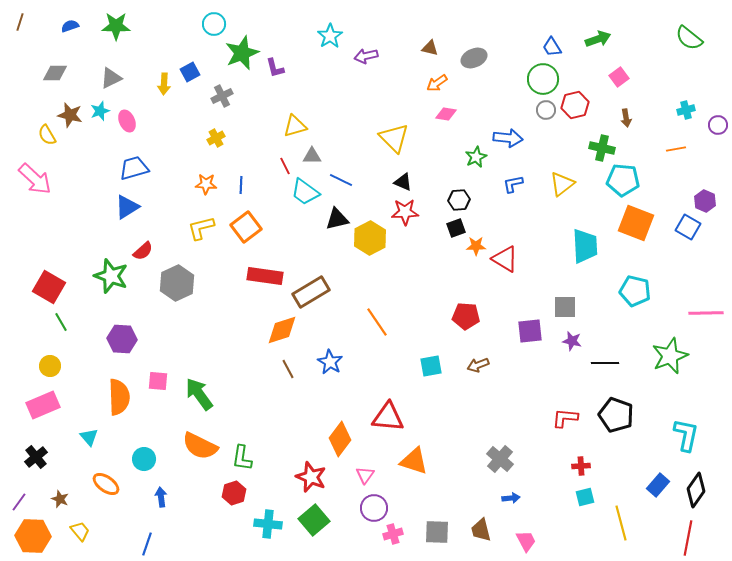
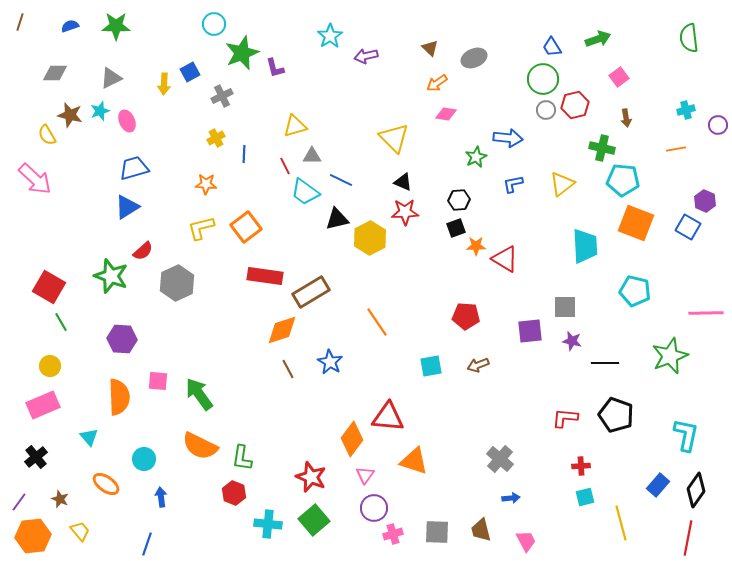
green semicircle at (689, 38): rotated 44 degrees clockwise
brown triangle at (430, 48): rotated 30 degrees clockwise
blue line at (241, 185): moved 3 px right, 31 px up
orange diamond at (340, 439): moved 12 px right
red hexagon at (234, 493): rotated 20 degrees counterclockwise
orange hexagon at (33, 536): rotated 8 degrees counterclockwise
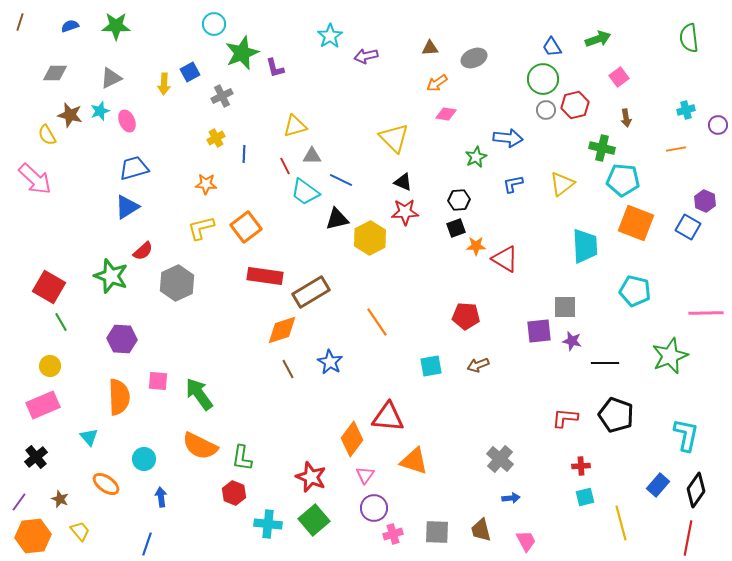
brown triangle at (430, 48): rotated 48 degrees counterclockwise
purple square at (530, 331): moved 9 px right
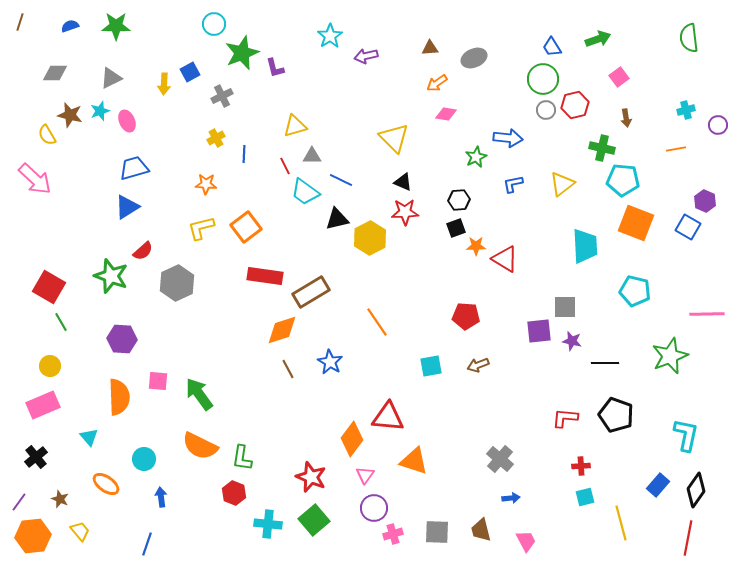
pink line at (706, 313): moved 1 px right, 1 px down
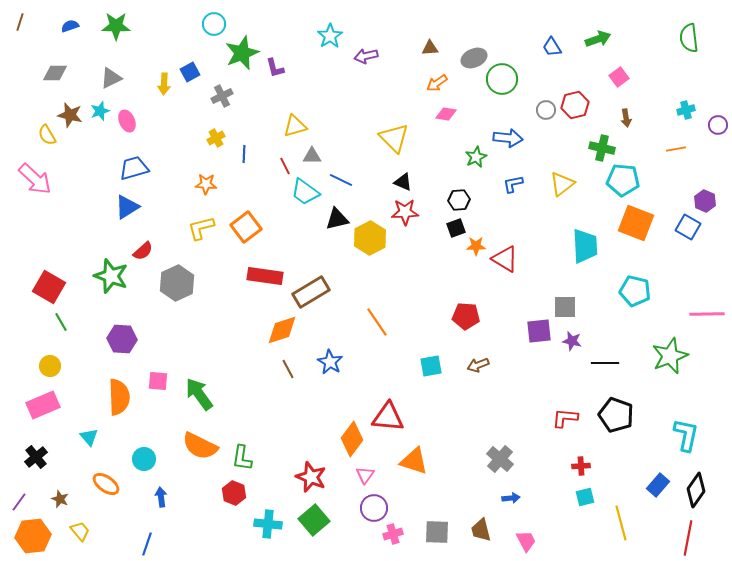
green circle at (543, 79): moved 41 px left
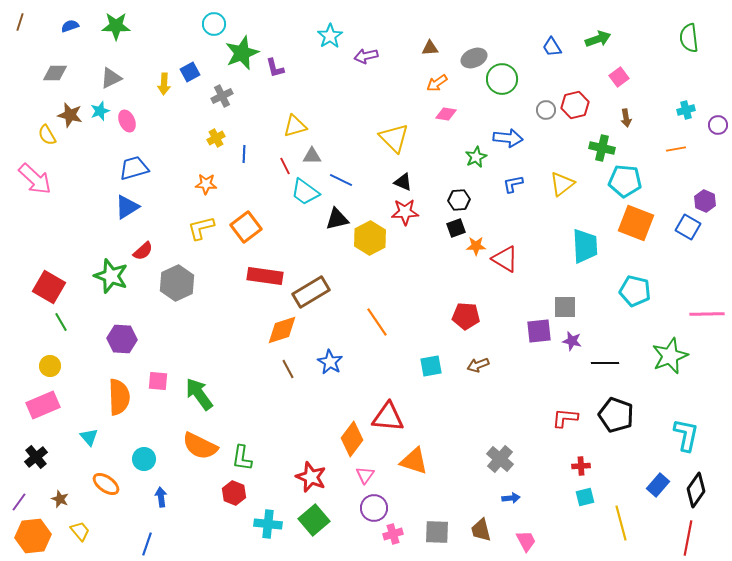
cyan pentagon at (623, 180): moved 2 px right, 1 px down
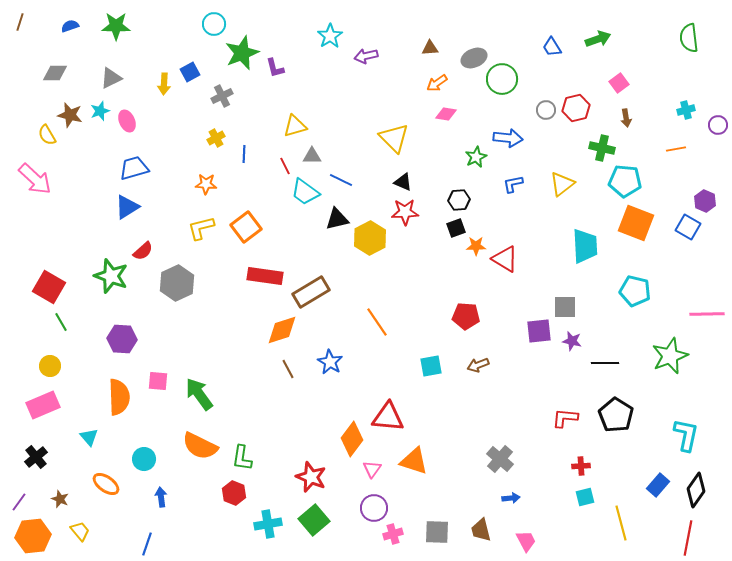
pink square at (619, 77): moved 6 px down
red hexagon at (575, 105): moved 1 px right, 3 px down
black pentagon at (616, 415): rotated 12 degrees clockwise
pink triangle at (365, 475): moved 7 px right, 6 px up
cyan cross at (268, 524): rotated 16 degrees counterclockwise
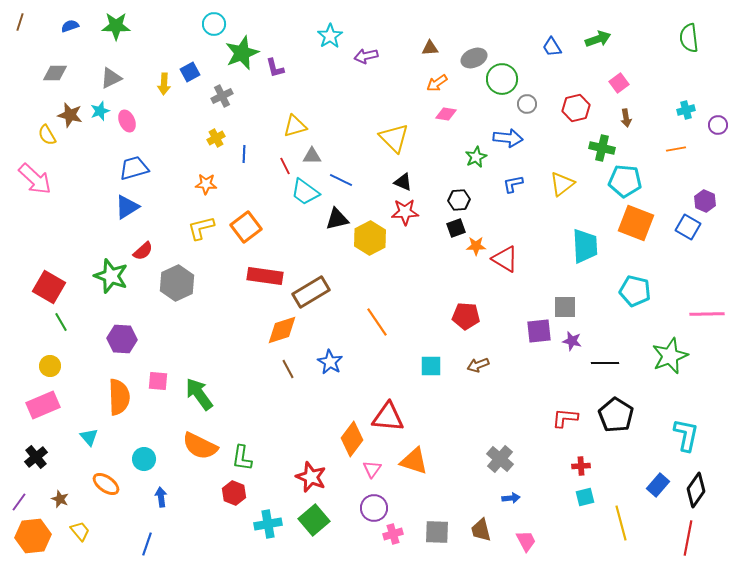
gray circle at (546, 110): moved 19 px left, 6 px up
cyan square at (431, 366): rotated 10 degrees clockwise
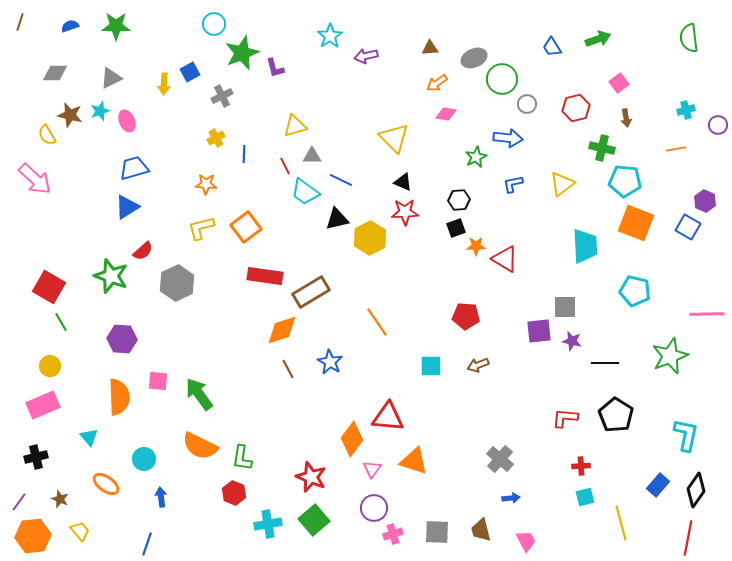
black cross at (36, 457): rotated 25 degrees clockwise
